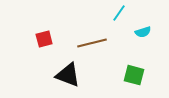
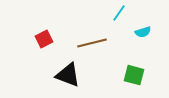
red square: rotated 12 degrees counterclockwise
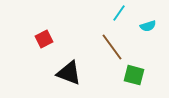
cyan semicircle: moved 5 px right, 6 px up
brown line: moved 20 px right, 4 px down; rotated 68 degrees clockwise
black triangle: moved 1 px right, 2 px up
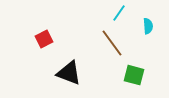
cyan semicircle: rotated 77 degrees counterclockwise
brown line: moved 4 px up
